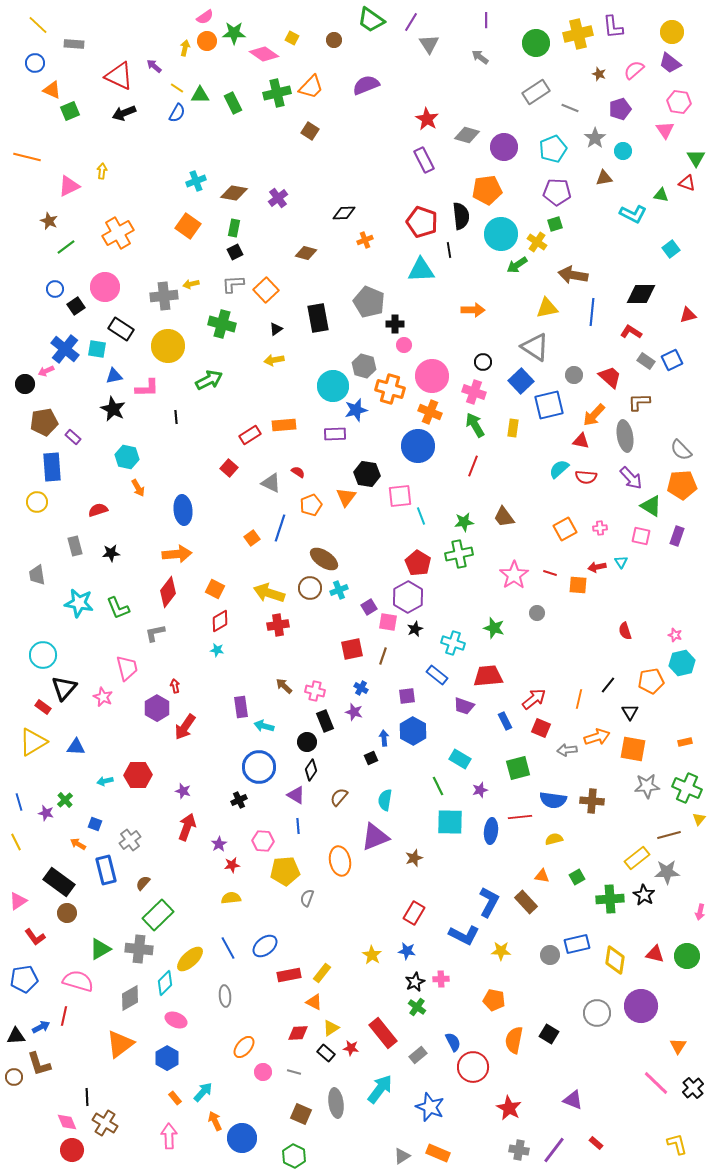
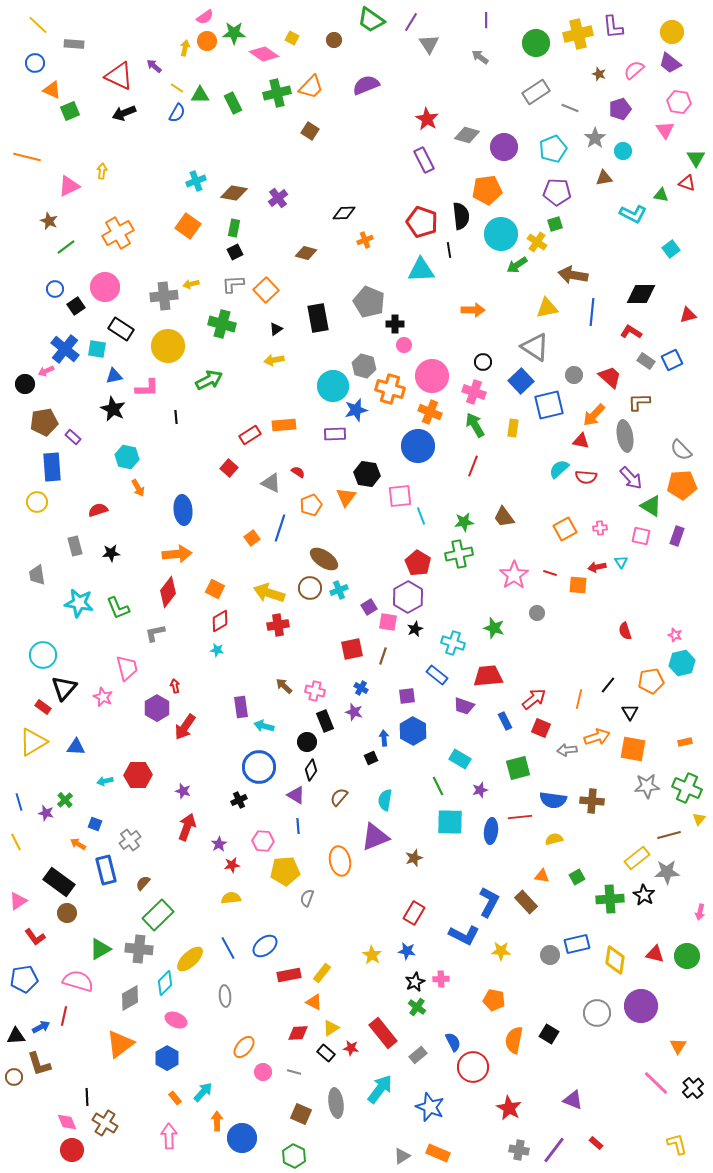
orange arrow at (215, 1121): moved 2 px right; rotated 24 degrees clockwise
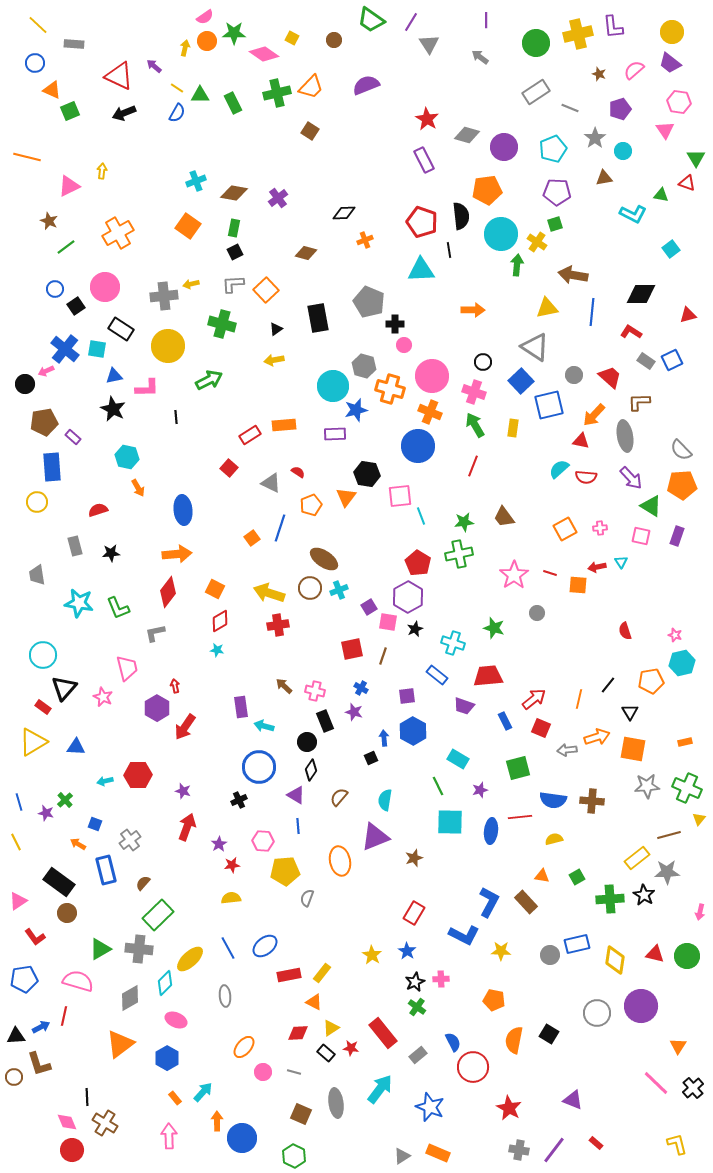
green arrow at (517, 265): rotated 130 degrees clockwise
cyan rectangle at (460, 759): moved 2 px left
blue star at (407, 951): rotated 24 degrees clockwise
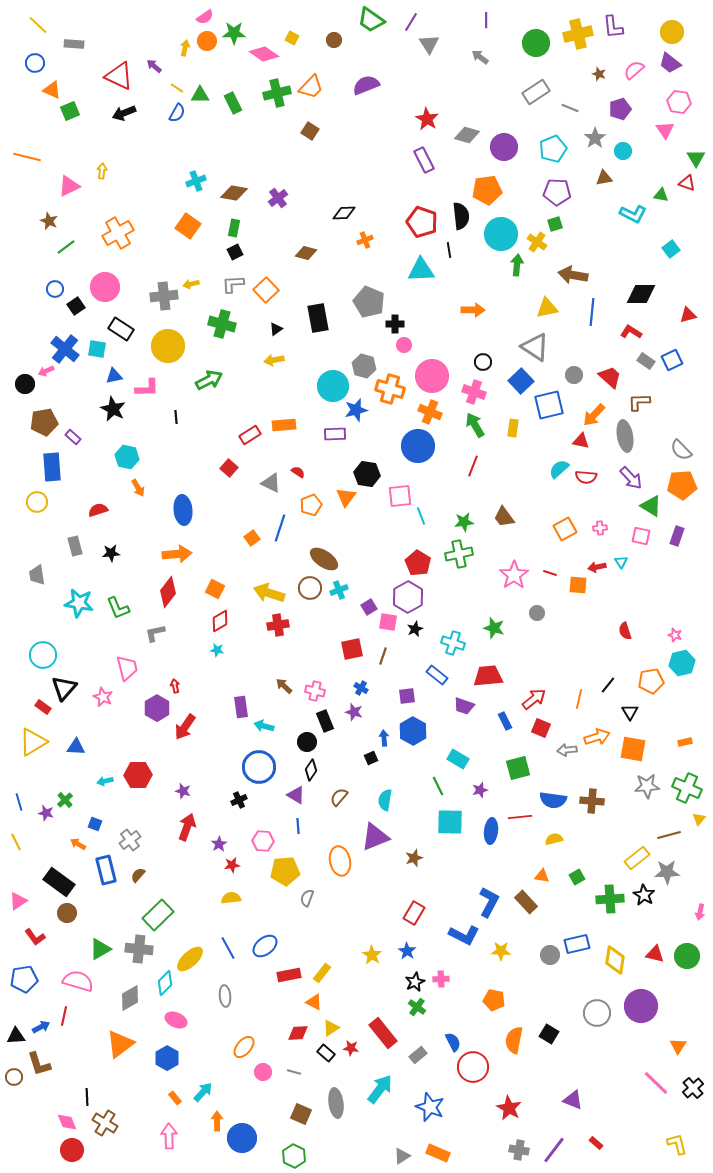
brown semicircle at (143, 883): moved 5 px left, 8 px up
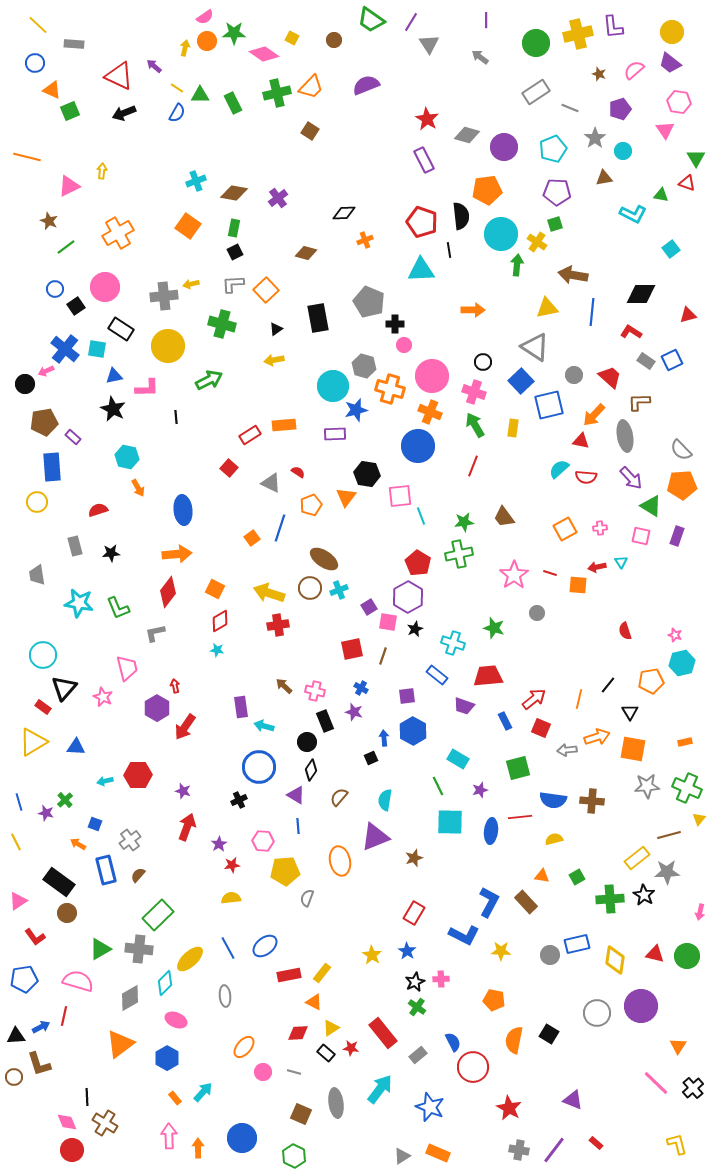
orange arrow at (217, 1121): moved 19 px left, 27 px down
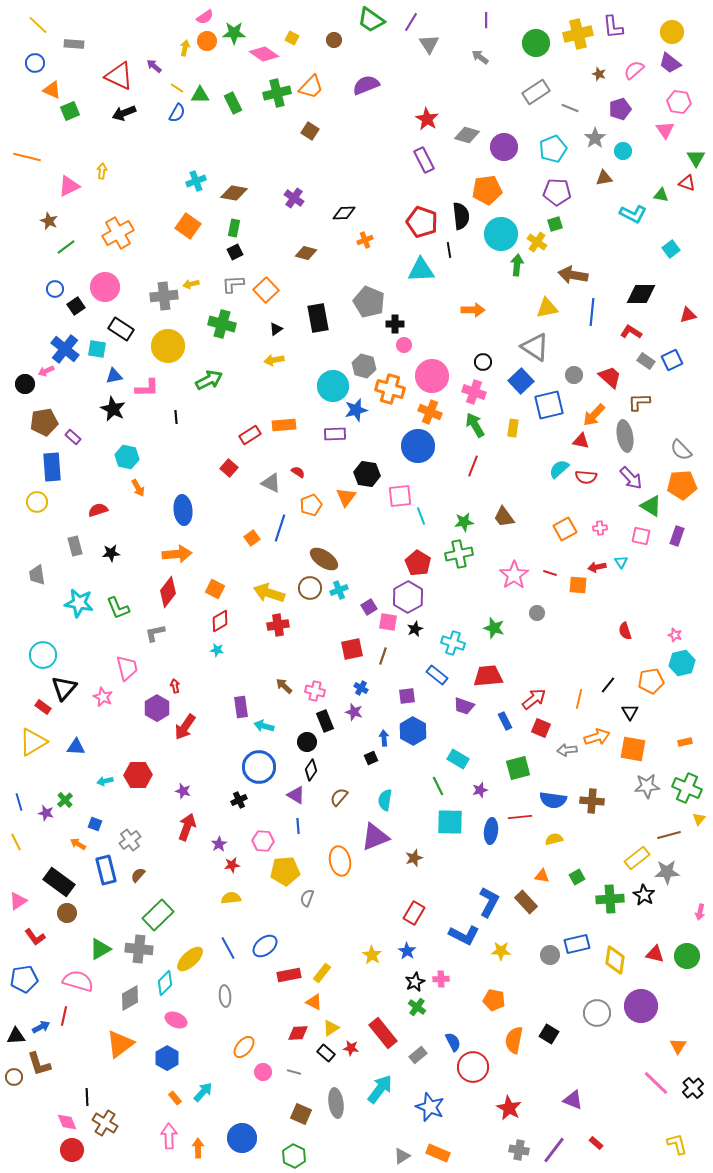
purple cross at (278, 198): moved 16 px right; rotated 18 degrees counterclockwise
